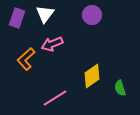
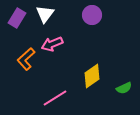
purple rectangle: rotated 12 degrees clockwise
green semicircle: moved 4 px right; rotated 98 degrees counterclockwise
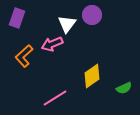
white triangle: moved 22 px right, 10 px down
purple rectangle: rotated 12 degrees counterclockwise
orange L-shape: moved 2 px left, 3 px up
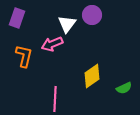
orange L-shape: rotated 145 degrees clockwise
pink line: moved 1 px down; rotated 55 degrees counterclockwise
